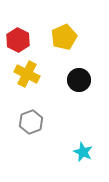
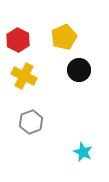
yellow cross: moved 3 px left, 2 px down
black circle: moved 10 px up
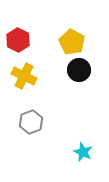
yellow pentagon: moved 8 px right, 5 px down; rotated 20 degrees counterclockwise
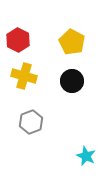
black circle: moved 7 px left, 11 px down
yellow cross: rotated 10 degrees counterclockwise
cyan star: moved 3 px right, 4 px down
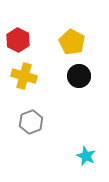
black circle: moved 7 px right, 5 px up
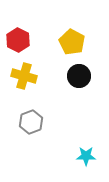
cyan star: rotated 24 degrees counterclockwise
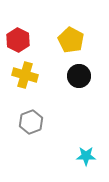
yellow pentagon: moved 1 px left, 2 px up
yellow cross: moved 1 px right, 1 px up
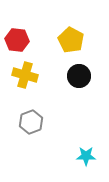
red hexagon: moved 1 px left; rotated 20 degrees counterclockwise
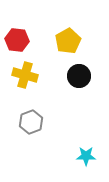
yellow pentagon: moved 3 px left, 1 px down; rotated 15 degrees clockwise
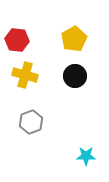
yellow pentagon: moved 6 px right, 2 px up
black circle: moved 4 px left
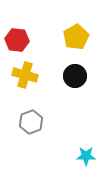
yellow pentagon: moved 2 px right, 2 px up
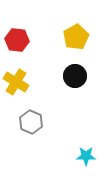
yellow cross: moved 9 px left, 7 px down; rotated 15 degrees clockwise
gray hexagon: rotated 15 degrees counterclockwise
